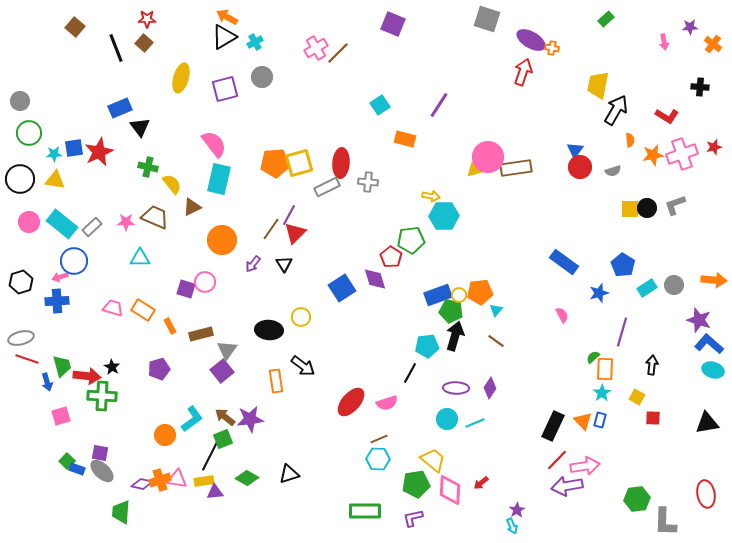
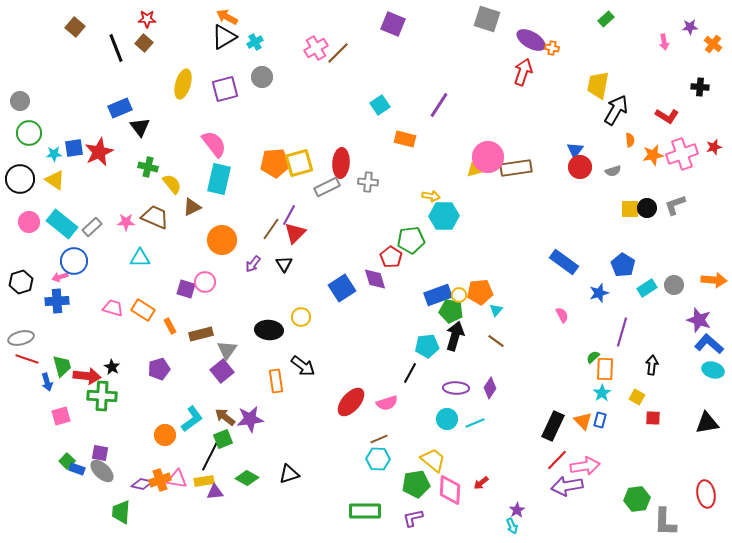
yellow ellipse at (181, 78): moved 2 px right, 6 px down
yellow triangle at (55, 180): rotated 25 degrees clockwise
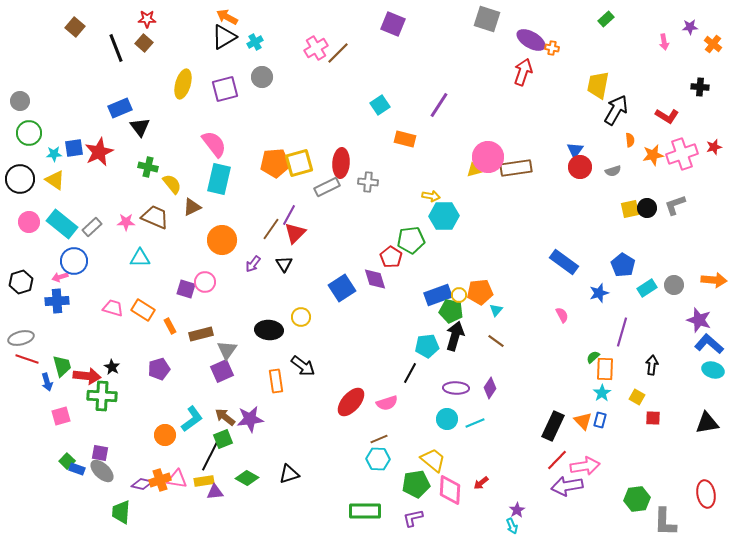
yellow square at (630, 209): rotated 12 degrees counterclockwise
purple square at (222, 371): rotated 15 degrees clockwise
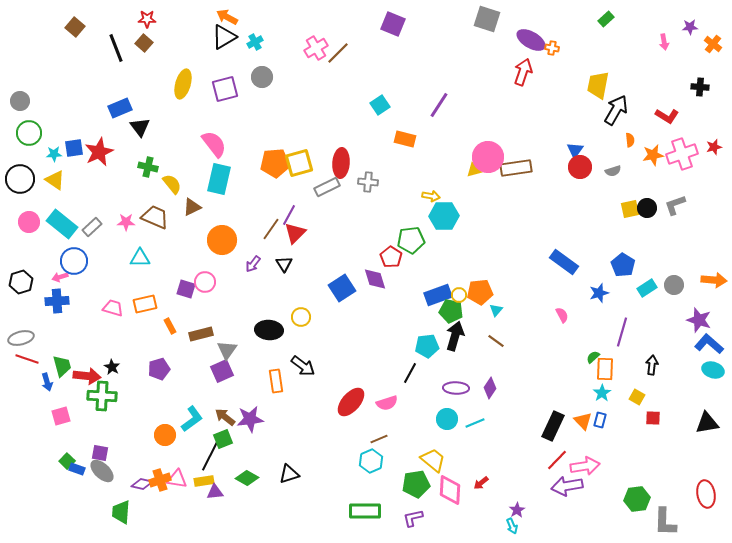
orange rectangle at (143, 310): moved 2 px right, 6 px up; rotated 45 degrees counterclockwise
cyan hexagon at (378, 459): moved 7 px left, 2 px down; rotated 25 degrees counterclockwise
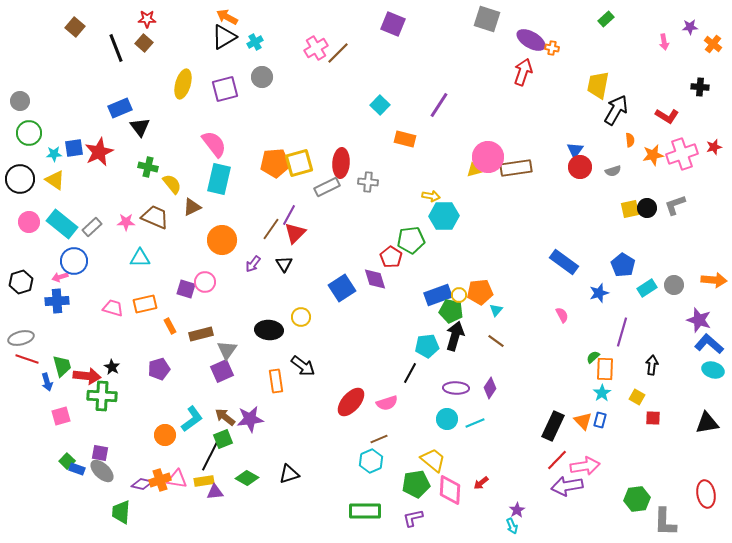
cyan square at (380, 105): rotated 12 degrees counterclockwise
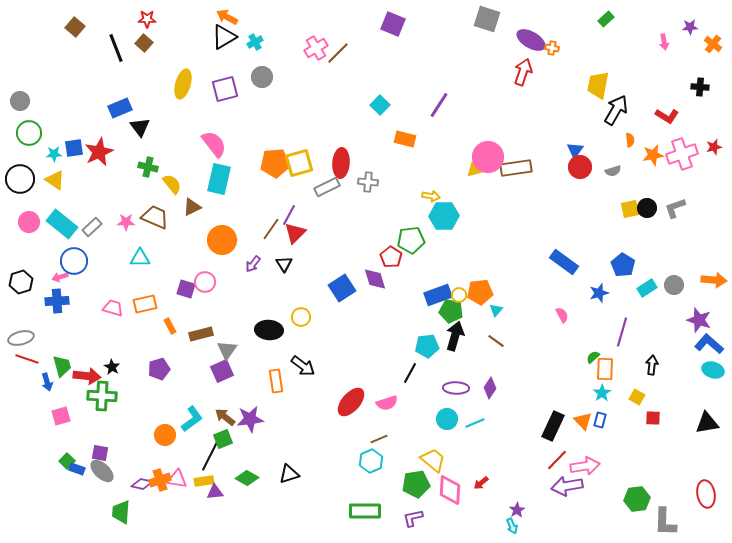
gray L-shape at (675, 205): moved 3 px down
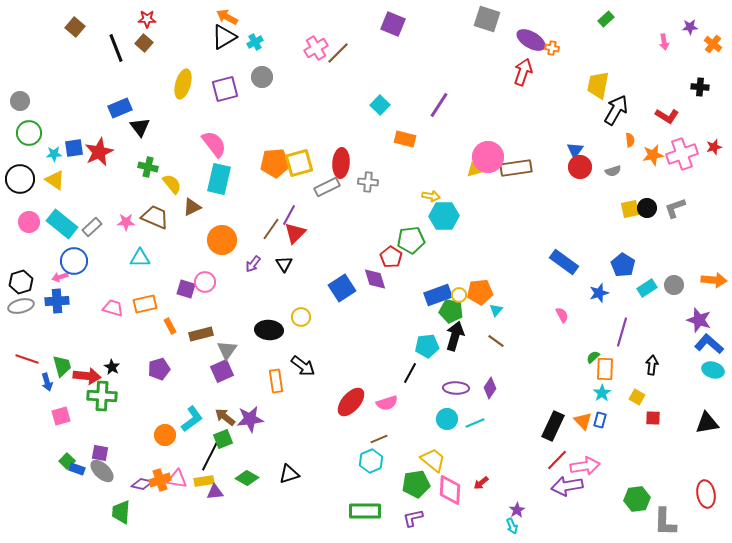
gray ellipse at (21, 338): moved 32 px up
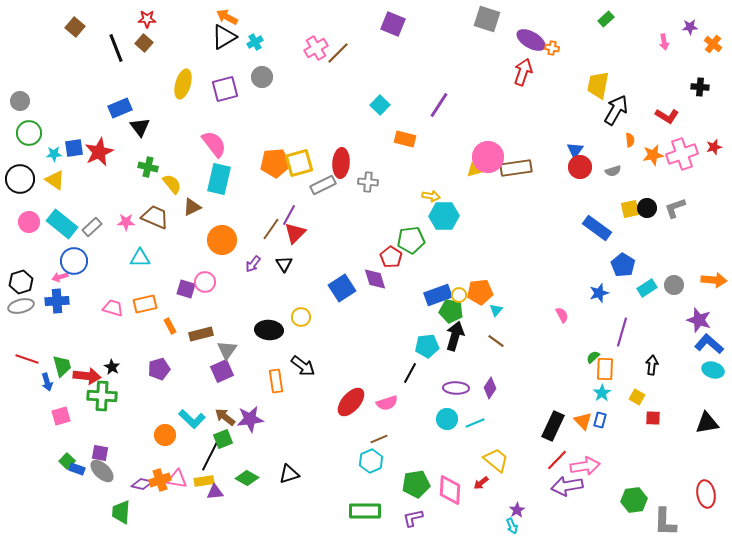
gray rectangle at (327, 187): moved 4 px left, 2 px up
blue rectangle at (564, 262): moved 33 px right, 34 px up
cyan L-shape at (192, 419): rotated 80 degrees clockwise
yellow trapezoid at (433, 460): moved 63 px right
green hexagon at (637, 499): moved 3 px left, 1 px down
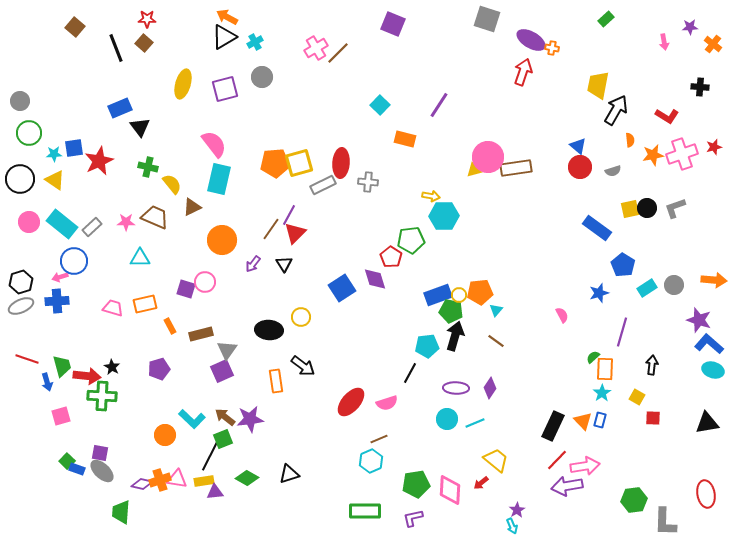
blue triangle at (575, 150): moved 3 px right, 4 px up; rotated 24 degrees counterclockwise
red star at (99, 152): moved 9 px down
gray ellipse at (21, 306): rotated 10 degrees counterclockwise
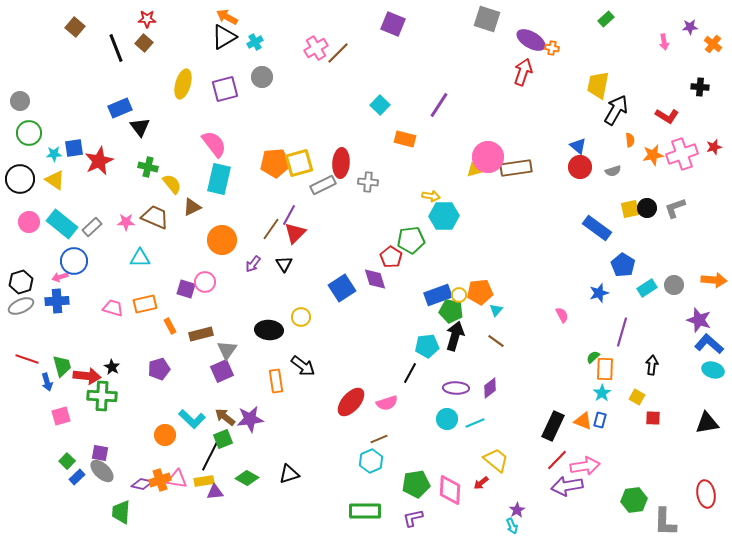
purple diamond at (490, 388): rotated 20 degrees clockwise
orange triangle at (583, 421): rotated 24 degrees counterclockwise
blue rectangle at (77, 469): moved 8 px down; rotated 63 degrees counterclockwise
